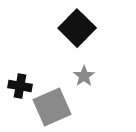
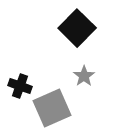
black cross: rotated 10 degrees clockwise
gray square: moved 1 px down
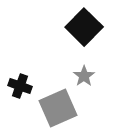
black square: moved 7 px right, 1 px up
gray square: moved 6 px right
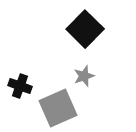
black square: moved 1 px right, 2 px down
gray star: rotated 15 degrees clockwise
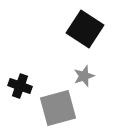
black square: rotated 12 degrees counterclockwise
gray square: rotated 9 degrees clockwise
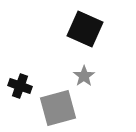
black square: rotated 9 degrees counterclockwise
gray star: rotated 15 degrees counterclockwise
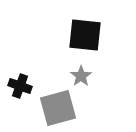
black square: moved 6 px down; rotated 18 degrees counterclockwise
gray star: moved 3 px left
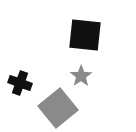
black cross: moved 3 px up
gray square: rotated 24 degrees counterclockwise
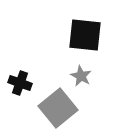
gray star: rotated 10 degrees counterclockwise
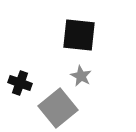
black square: moved 6 px left
